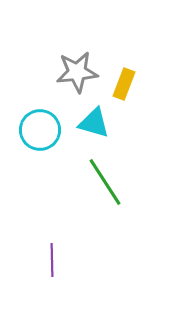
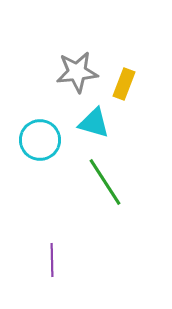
cyan circle: moved 10 px down
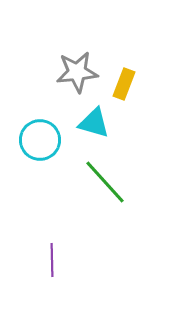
green line: rotated 9 degrees counterclockwise
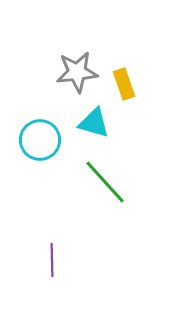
yellow rectangle: rotated 40 degrees counterclockwise
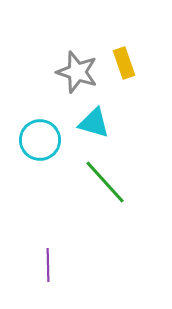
gray star: rotated 24 degrees clockwise
yellow rectangle: moved 21 px up
purple line: moved 4 px left, 5 px down
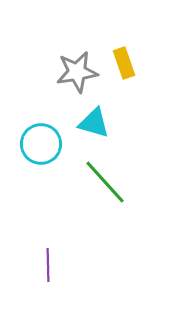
gray star: rotated 27 degrees counterclockwise
cyan circle: moved 1 px right, 4 px down
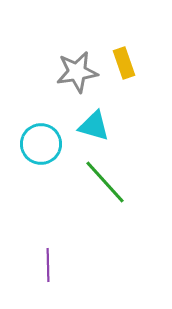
cyan triangle: moved 3 px down
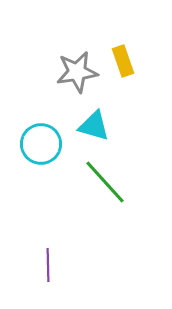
yellow rectangle: moved 1 px left, 2 px up
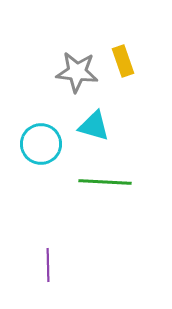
gray star: rotated 15 degrees clockwise
green line: rotated 45 degrees counterclockwise
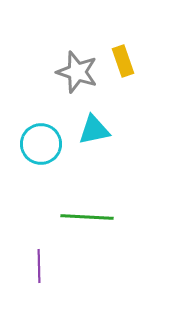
gray star: rotated 12 degrees clockwise
cyan triangle: moved 4 px down; rotated 28 degrees counterclockwise
green line: moved 18 px left, 35 px down
purple line: moved 9 px left, 1 px down
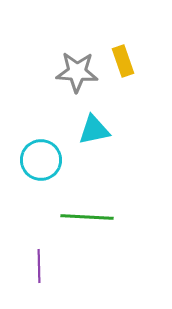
gray star: rotated 15 degrees counterclockwise
cyan circle: moved 16 px down
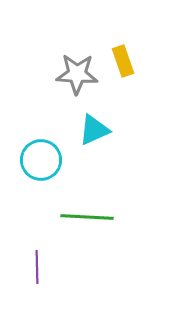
gray star: moved 2 px down
cyan triangle: rotated 12 degrees counterclockwise
purple line: moved 2 px left, 1 px down
